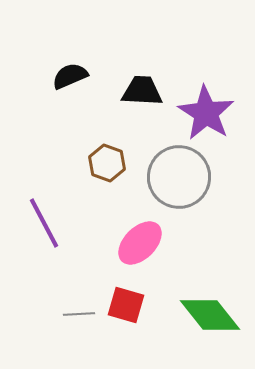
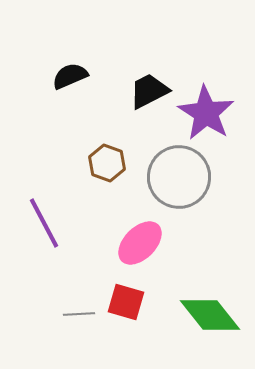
black trapezoid: moved 7 px right; rotated 30 degrees counterclockwise
red square: moved 3 px up
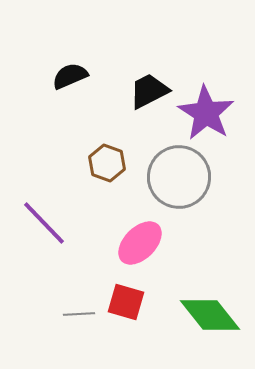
purple line: rotated 16 degrees counterclockwise
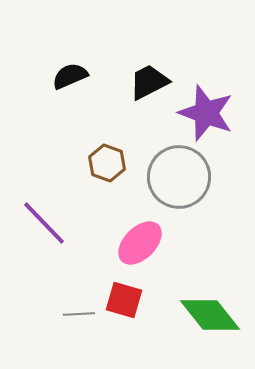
black trapezoid: moved 9 px up
purple star: rotated 12 degrees counterclockwise
red square: moved 2 px left, 2 px up
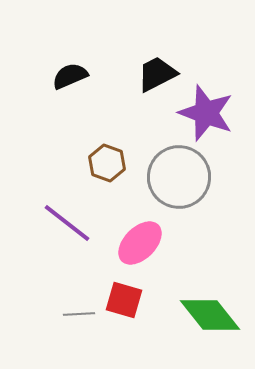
black trapezoid: moved 8 px right, 8 px up
purple line: moved 23 px right; rotated 8 degrees counterclockwise
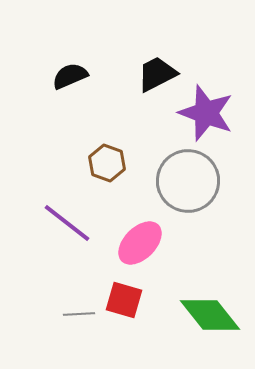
gray circle: moved 9 px right, 4 px down
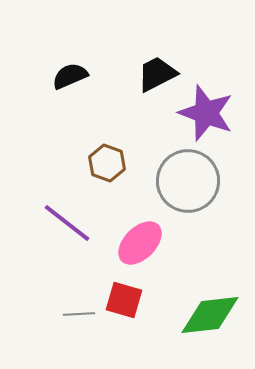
green diamond: rotated 58 degrees counterclockwise
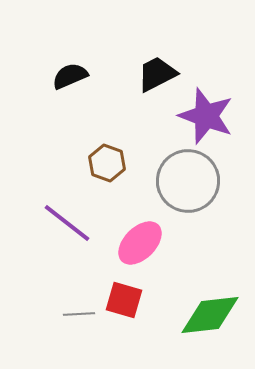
purple star: moved 3 px down
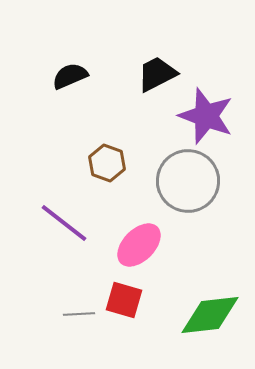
purple line: moved 3 px left
pink ellipse: moved 1 px left, 2 px down
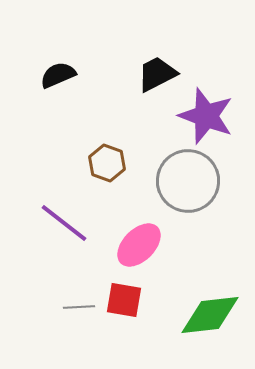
black semicircle: moved 12 px left, 1 px up
red square: rotated 6 degrees counterclockwise
gray line: moved 7 px up
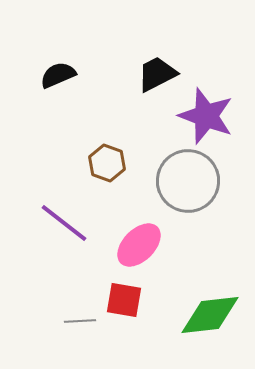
gray line: moved 1 px right, 14 px down
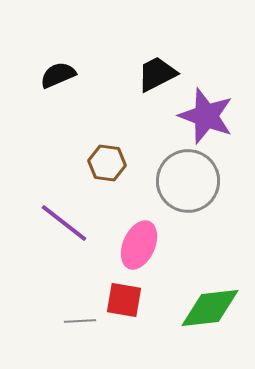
brown hexagon: rotated 12 degrees counterclockwise
pink ellipse: rotated 21 degrees counterclockwise
green diamond: moved 7 px up
